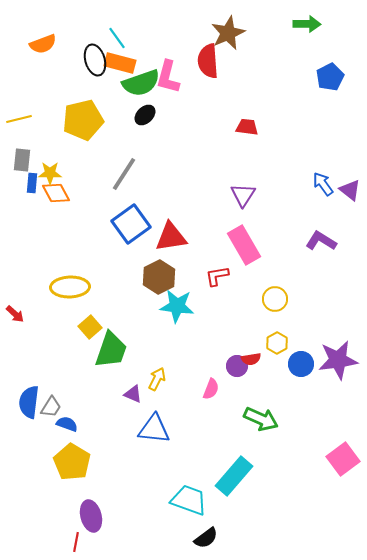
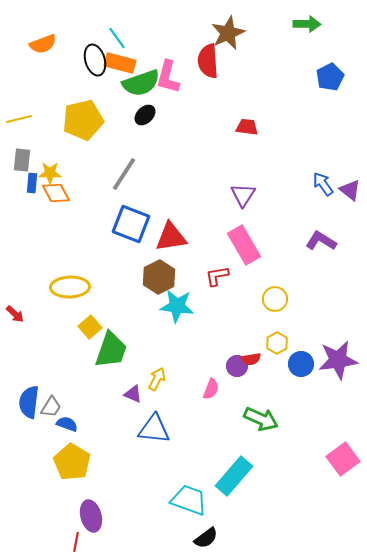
blue square at (131, 224): rotated 33 degrees counterclockwise
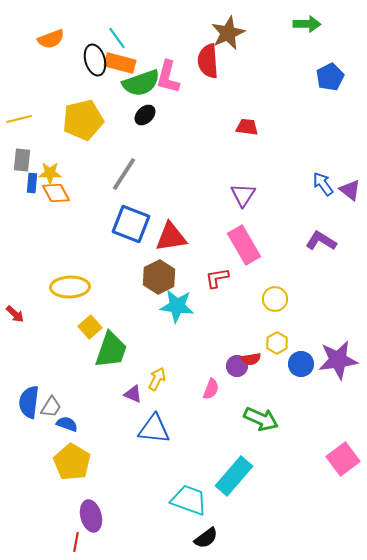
orange semicircle at (43, 44): moved 8 px right, 5 px up
red L-shape at (217, 276): moved 2 px down
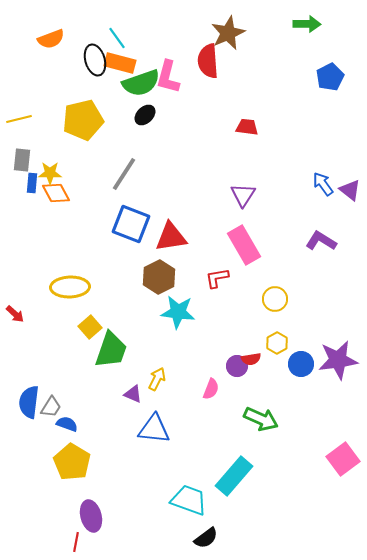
cyan star at (177, 306): moved 1 px right, 6 px down
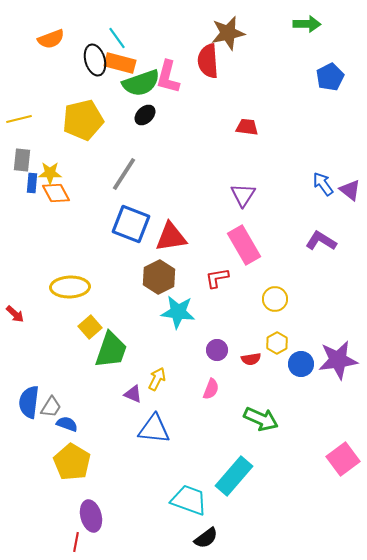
brown star at (228, 33): rotated 12 degrees clockwise
purple circle at (237, 366): moved 20 px left, 16 px up
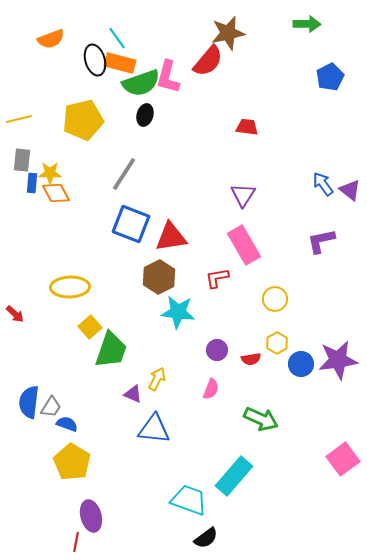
red semicircle at (208, 61): rotated 136 degrees counterclockwise
black ellipse at (145, 115): rotated 30 degrees counterclockwise
purple L-shape at (321, 241): rotated 44 degrees counterclockwise
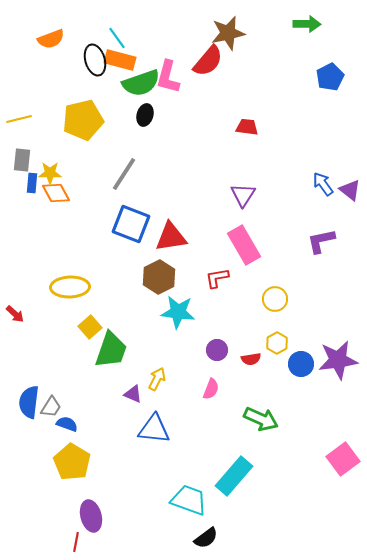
orange rectangle at (120, 63): moved 3 px up
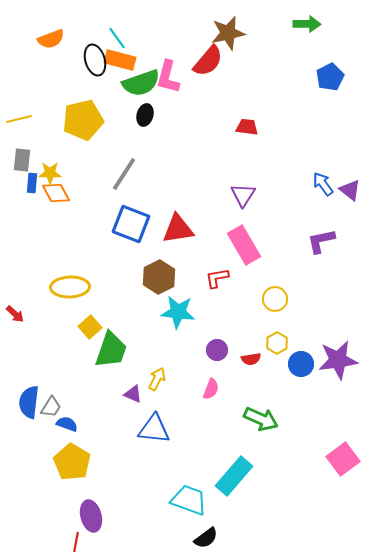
red triangle at (171, 237): moved 7 px right, 8 px up
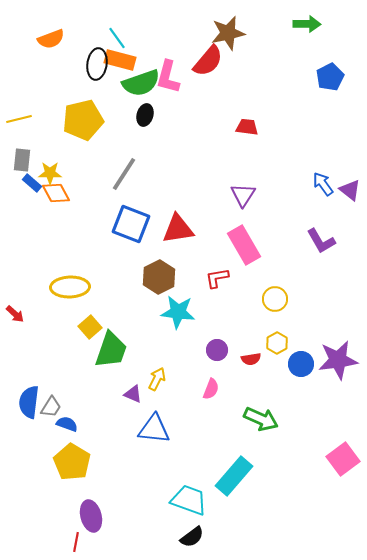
black ellipse at (95, 60): moved 2 px right, 4 px down; rotated 24 degrees clockwise
blue rectangle at (32, 183): rotated 54 degrees counterclockwise
purple L-shape at (321, 241): rotated 108 degrees counterclockwise
black semicircle at (206, 538): moved 14 px left, 1 px up
